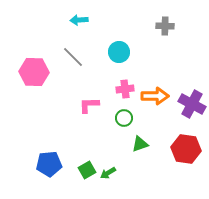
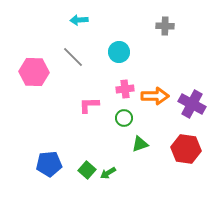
green square: rotated 18 degrees counterclockwise
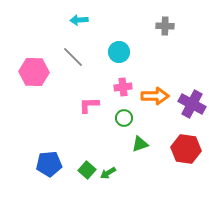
pink cross: moved 2 px left, 2 px up
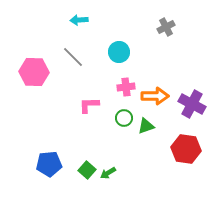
gray cross: moved 1 px right, 1 px down; rotated 30 degrees counterclockwise
pink cross: moved 3 px right
green triangle: moved 6 px right, 18 px up
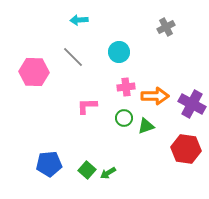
pink L-shape: moved 2 px left, 1 px down
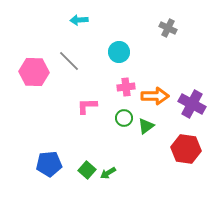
gray cross: moved 2 px right, 1 px down; rotated 36 degrees counterclockwise
gray line: moved 4 px left, 4 px down
green triangle: rotated 18 degrees counterclockwise
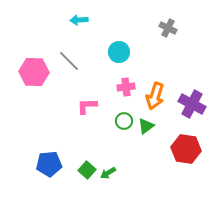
orange arrow: rotated 108 degrees clockwise
green circle: moved 3 px down
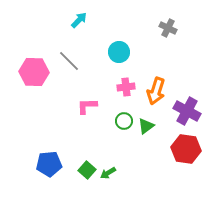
cyan arrow: rotated 138 degrees clockwise
orange arrow: moved 1 px right, 5 px up
purple cross: moved 5 px left, 7 px down
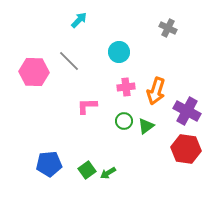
green square: rotated 12 degrees clockwise
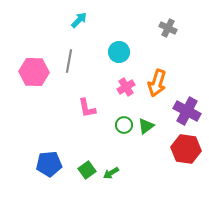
gray line: rotated 55 degrees clockwise
pink cross: rotated 24 degrees counterclockwise
orange arrow: moved 1 px right, 8 px up
pink L-shape: moved 2 px down; rotated 100 degrees counterclockwise
green circle: moved 4 px down
green arrow: moved 3 px right
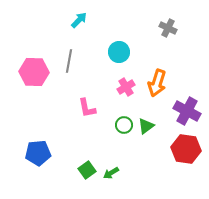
blue pentagon: moved 11 px left, 11 px up
